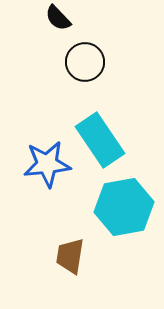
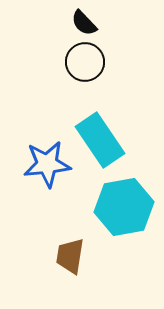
black semicircle: moved 26 px right, 5 px down
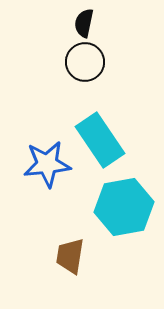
black semicircle: rotated 56 degrees clockwise
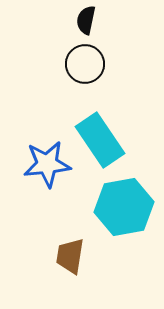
black semicircle: moved 2 px right, 3 px up
black circle: moved 2 px down
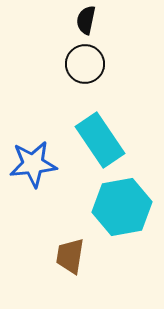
blue star: moved 14 px left
cyan hexagon: moved 2 px left
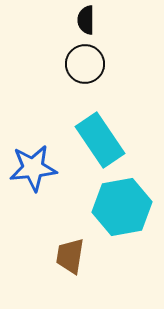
black semicircle: rotated 12 degrees counterclockwise
blue star: moved 4 px down
